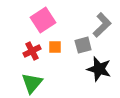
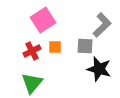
gray square: moved 2 px right, 1 px down; rotated 18 degrees clockwise
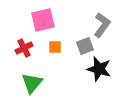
pink square: rotated 20 degrees clockwise
gray L-shape: rotated 10 degrees counterclockwise
gray square: rotated 24 degrees counterclockwise
red cross: moved 8 px left, 3 px up
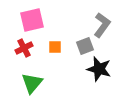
pink square: moved 11 px left
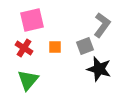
red cross: rotated 30 degrees counterclockwise
green triangle: moved 4 px left, 3 px up
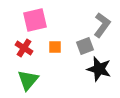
pink square: moved 3 px right
